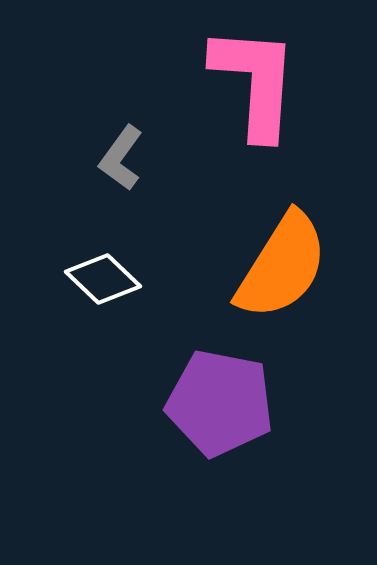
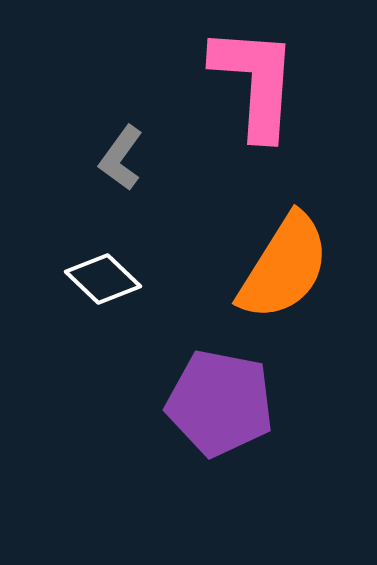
orange semicircle: moved 2 px right, 1 px down
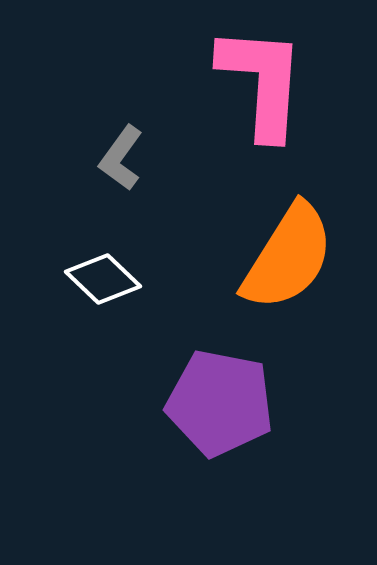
pink L-shape: moved 7 px right
orange semicircle: moved 4 px right, 10 px up
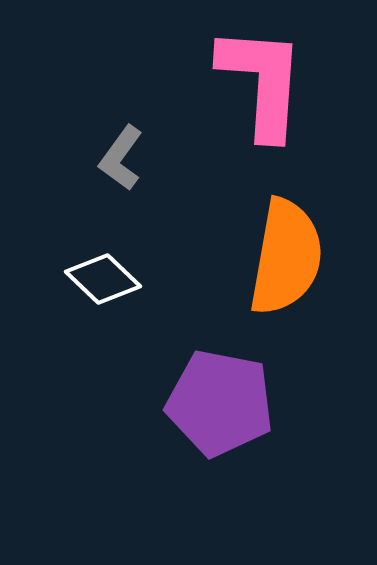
orange semicircle: moved 2 px left; rotated 22 degrees counterclockwise
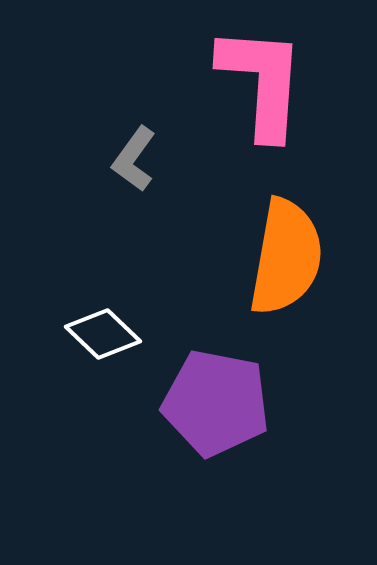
gray L-shape: moved 13 px right, 1 px down
white diamond: moved 55 px down
purple pentagon: moved 4 px left
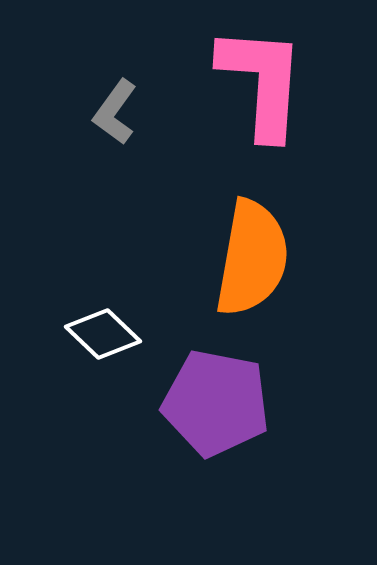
gray L-shape: moved 19 px left, 47 px up
orange semicircle: moved 34 px left, 1 px down
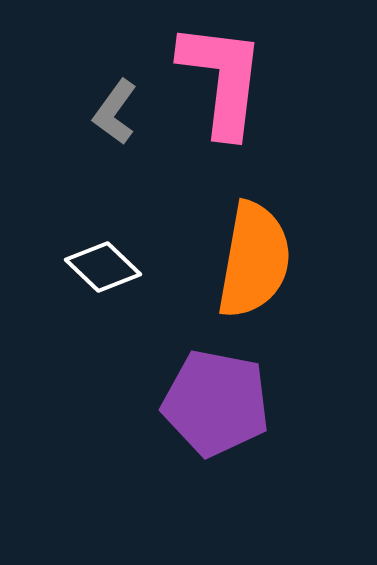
pink L-shape: moved 40 px left, 3 px up; rotated 3 degrees clockwise
orange semicircle: moved 2 px right, 2 px down
white diamond: moved 67 px up
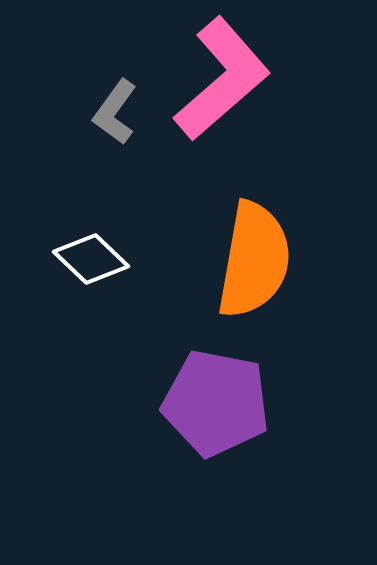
pink L-shape: rotated 42 degrees clockwise
white diamond: moved 12 px left, 8 px up
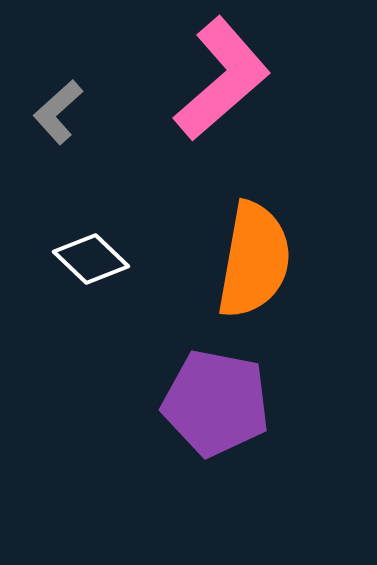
gray L-shape: moved 57 px left; rotated 12 degrees clockwise
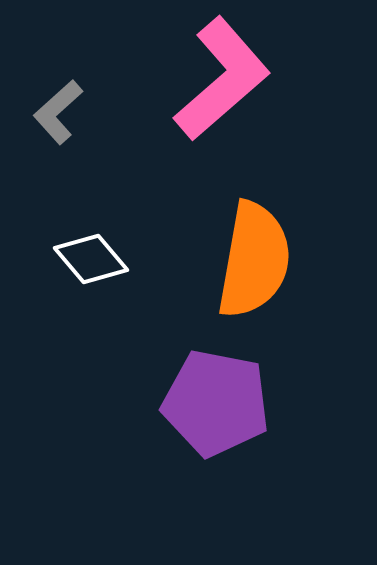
white diamond: rotated 6 degrees clockwise
